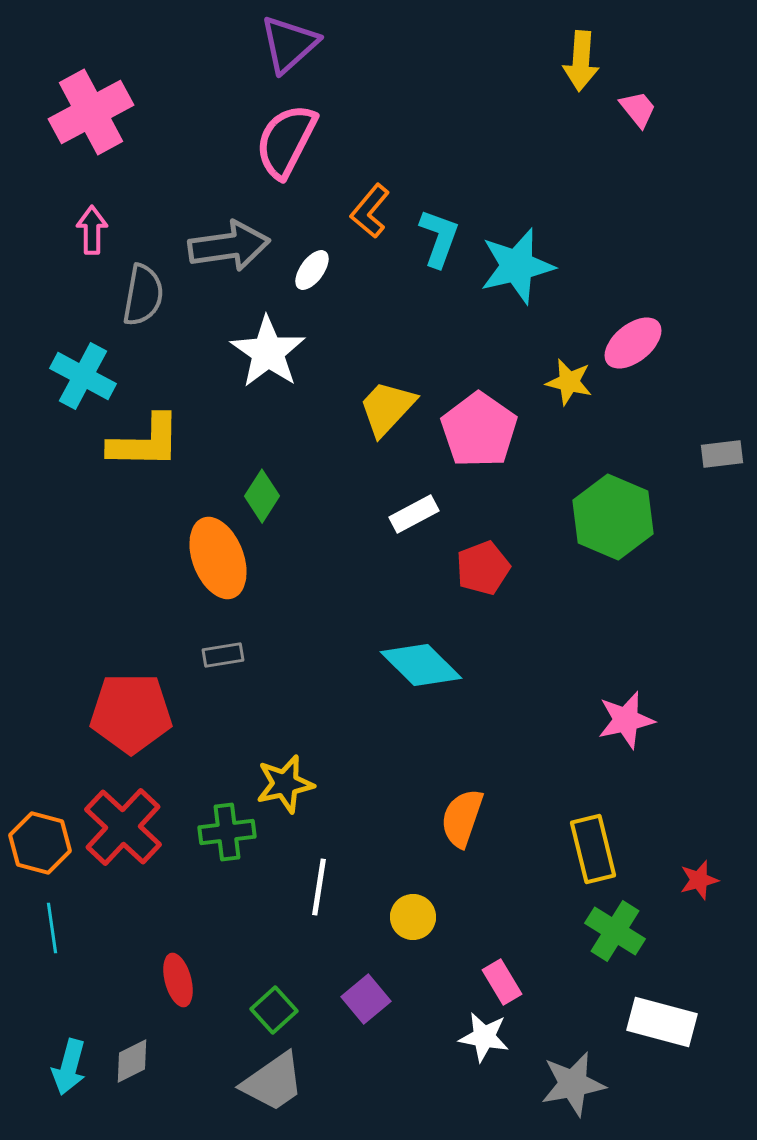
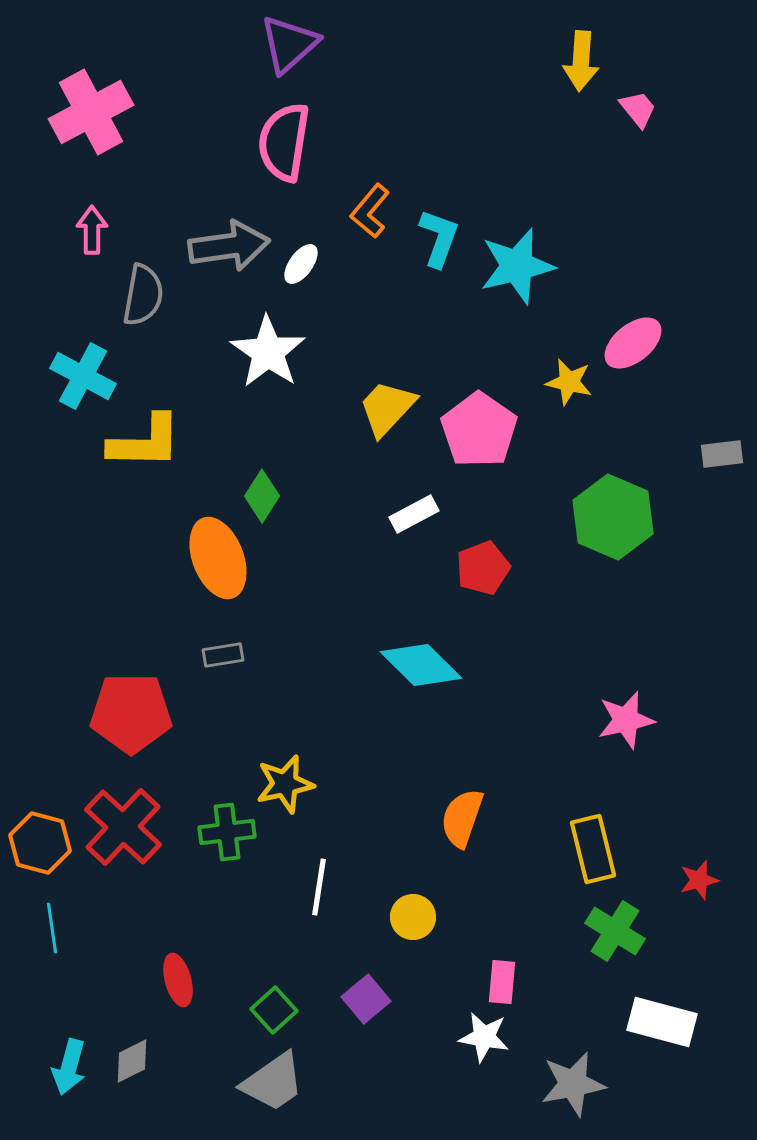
pink semicircle at (286, 141): moved 2 px left, 1 px down; rotated 18 degrees counterclockwise
white ellipse at (312, 270): moved 11 px left, 6 px up
pink rectangle at (502, 982): rotated 36 degrees clockwise
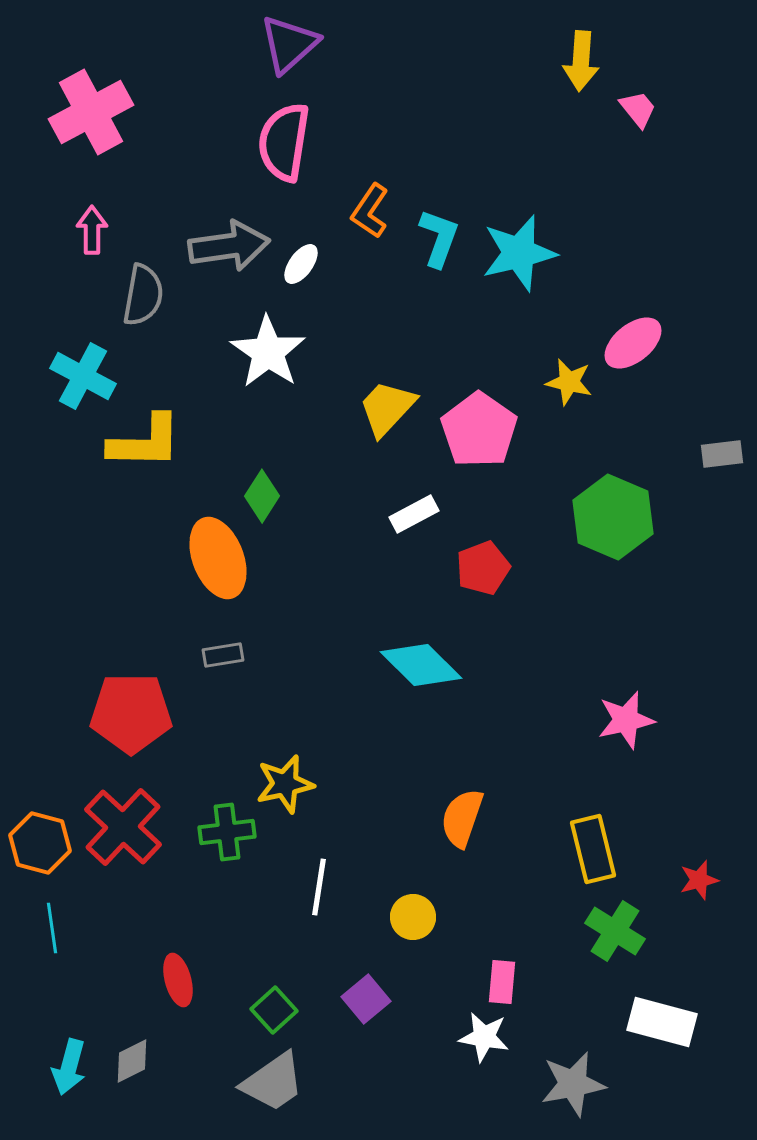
orange L-shape at (370, 211): rotated 6 degrees counterclockwise
cyan star at (517, 266): moved 2 px right, 13 px up
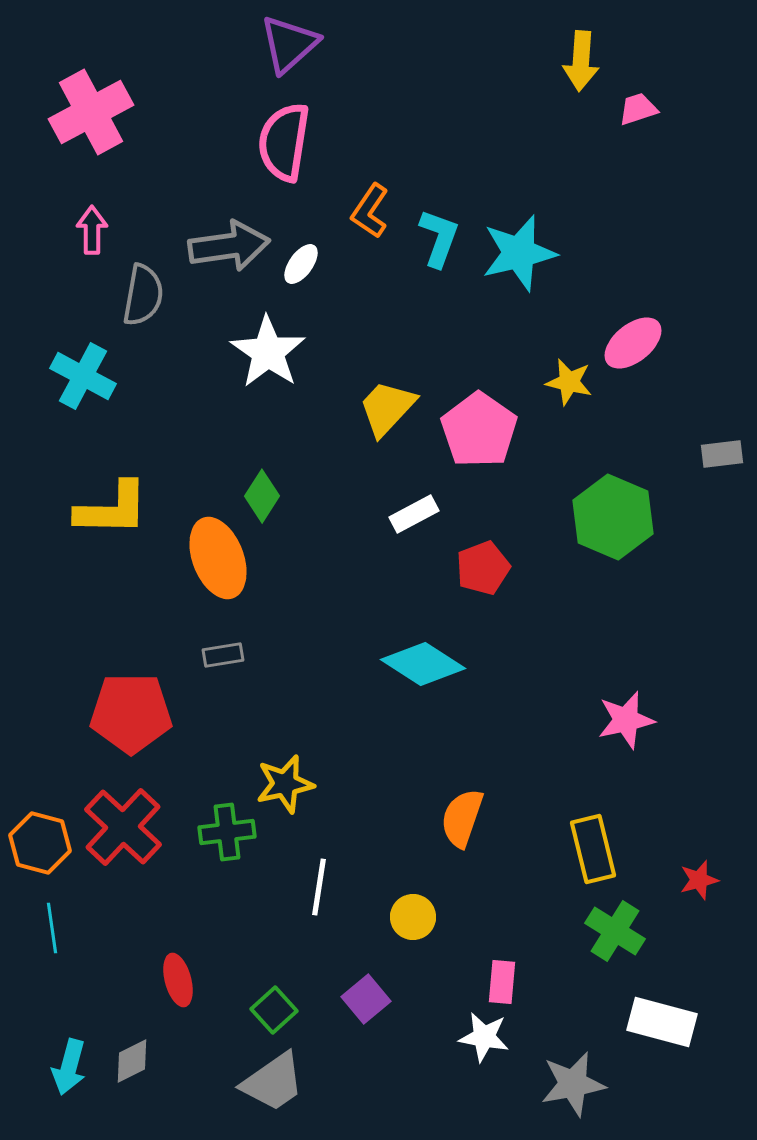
pink trapezoid at (638, 109): rotated 69 degrees counterclockwise
yellow L-shape at (145, 442): moved 33 px left, 67 px down
cyan diamond at (421, 665): moved 2 px right, 1 px up; rotated 12 degrees counterclockwise
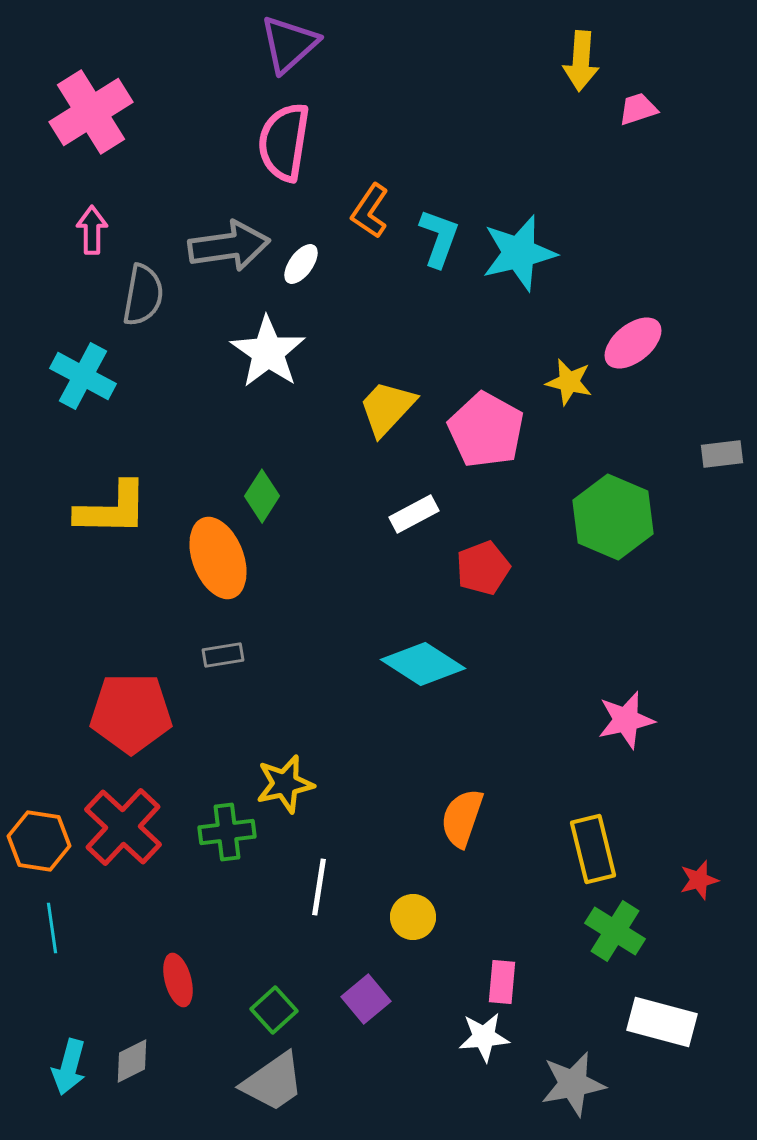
pink cross at (91, 112): rotated 4 degrees counterclockwise
pink pentagon at (479, 430): moved 7 px right; rotated 6 degrees counterclockwise
orange hexagon at (40, 843): moved 1 px left, 2 px up; rotated 6 degrees counterclockwise
white star at (484, 1037): rotated 15 degrees counterclockwise
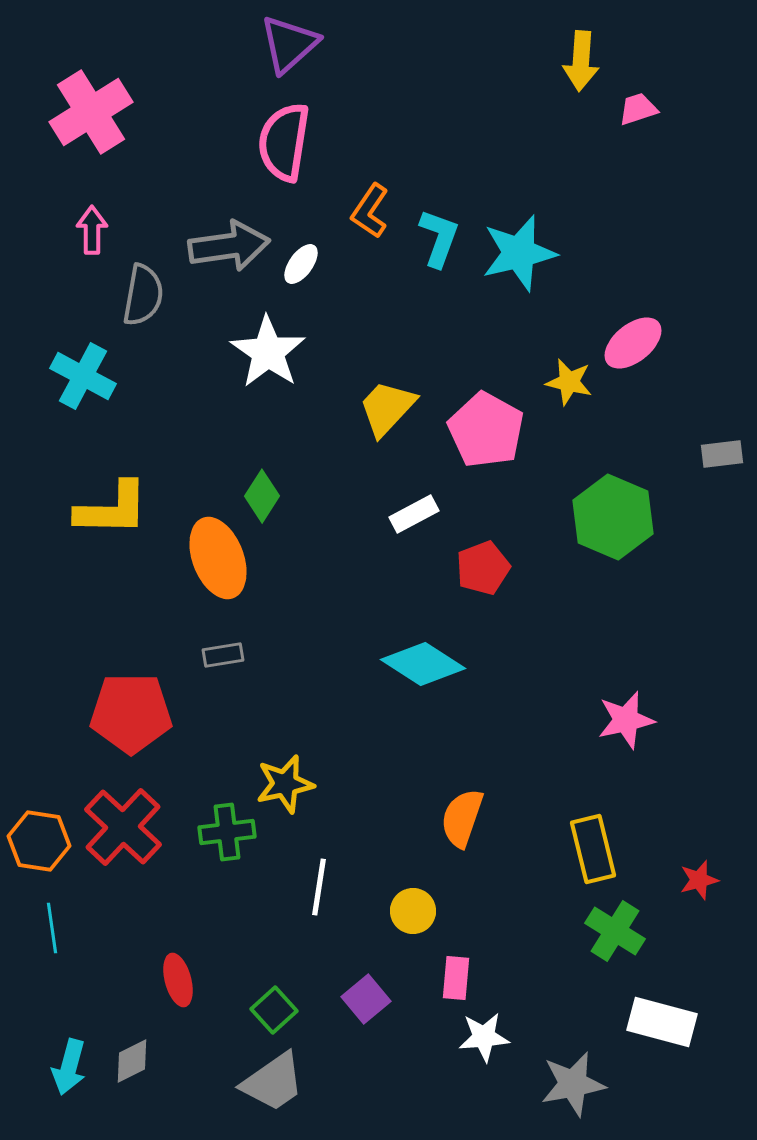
yellow circle at (413, 917): moved 6 px up
pink rectangle at (502, 982): moved 46 px left, 4 px up
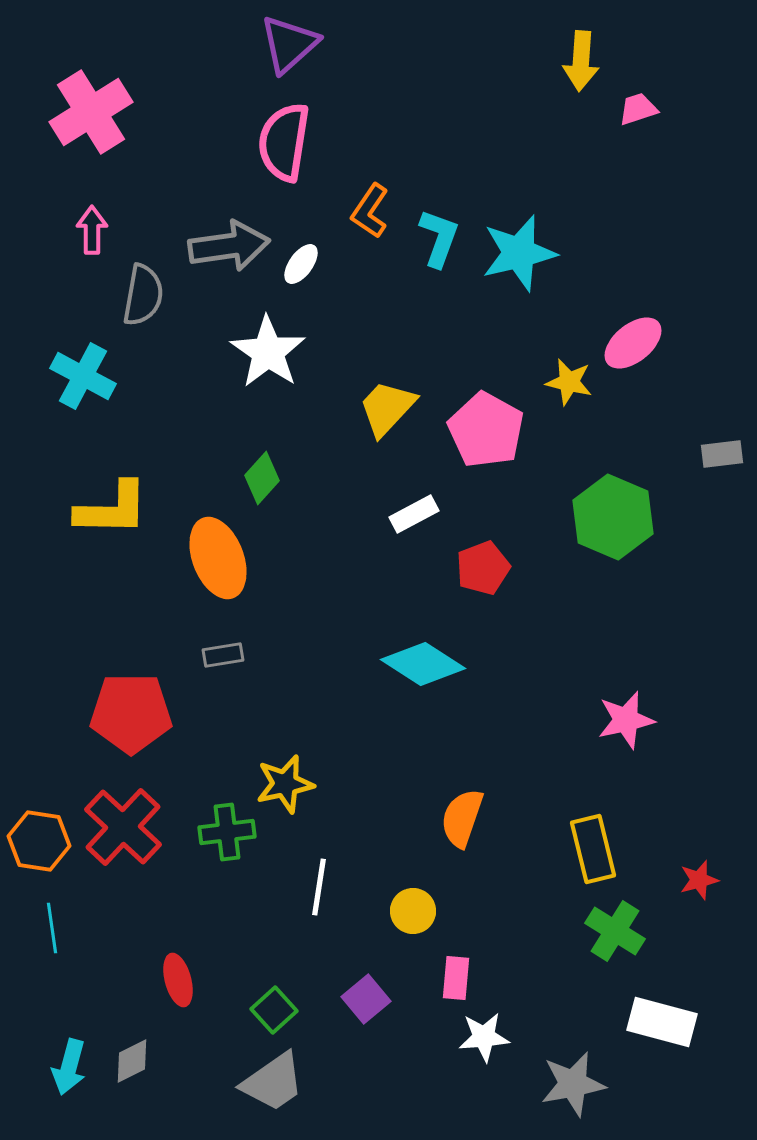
green diamond at (262, 496): moved 18 px up; rotated 9 degrees clockwise
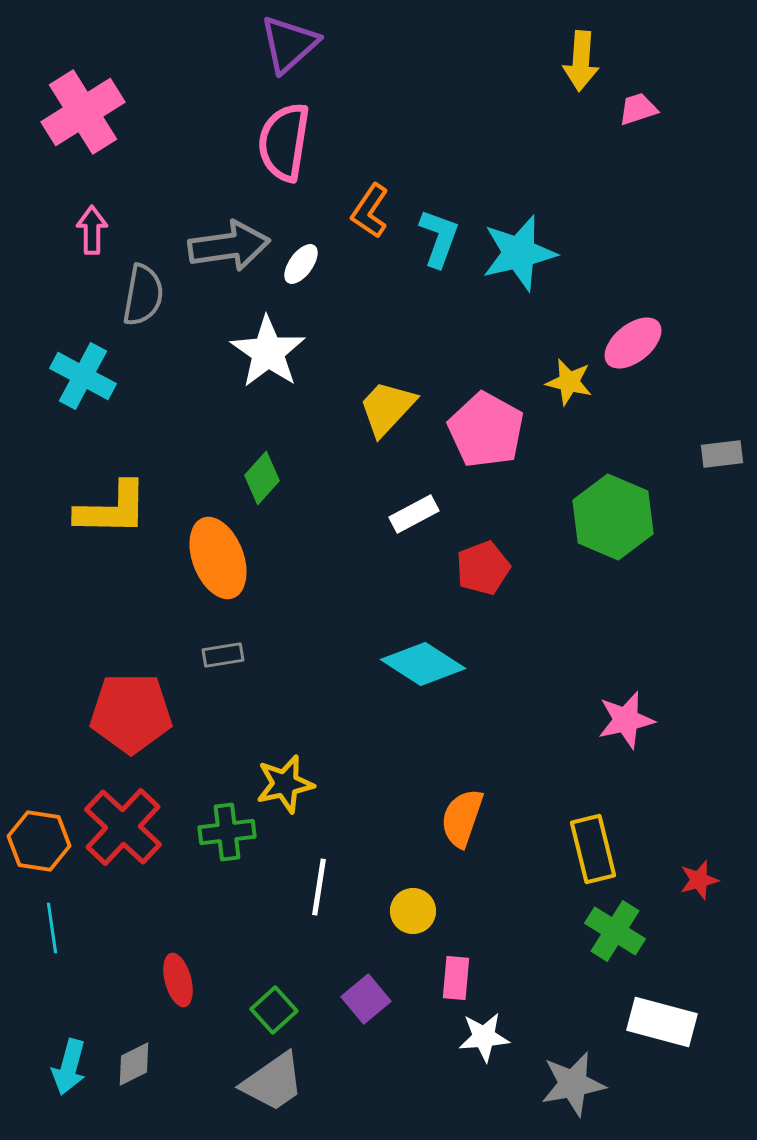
pink cross at (91, 112): moved 8 px left
gray diamond at (132, 1061): moved 2 px right, 3 px down
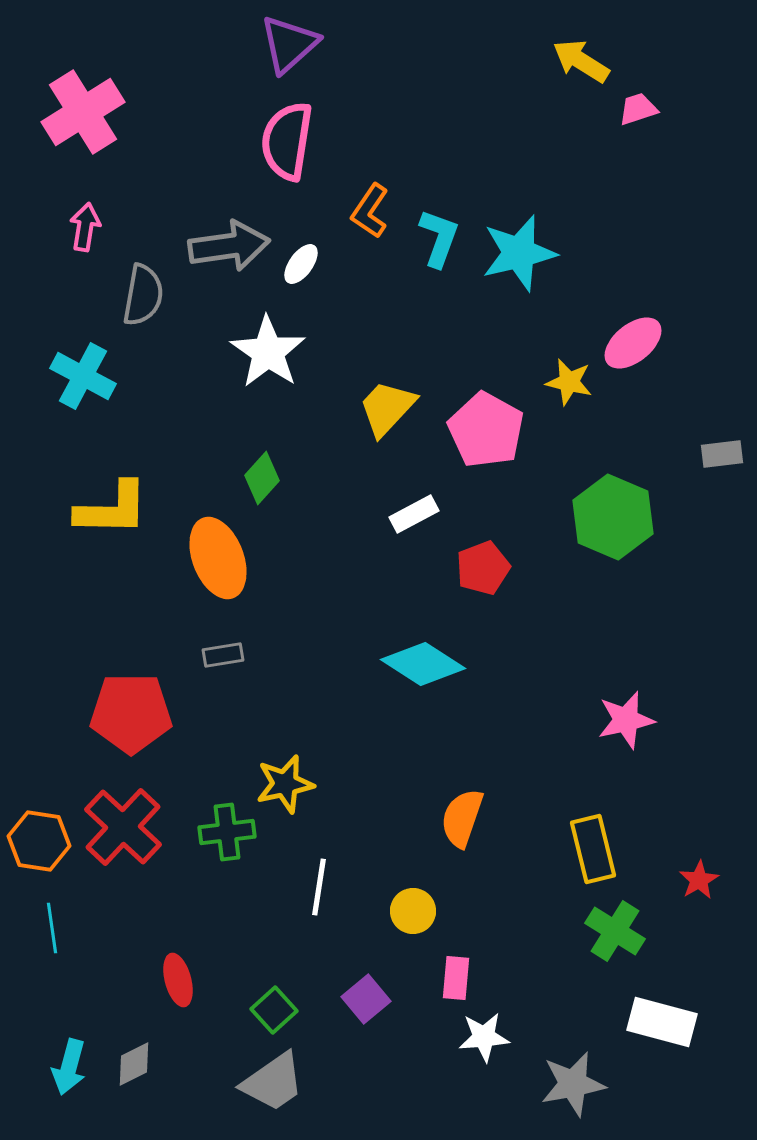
yellow arrow at (581, 61): rotated 118 degrees clockwise
pink semicircle at (284, 142): moved 3 px right, 1 px up
pink arrow at (92, 230): moved 7 px left, 3 px up; rotated 9 degrees clockwise
red star at (699, 880): rotated 15 degrees counterclockwise
